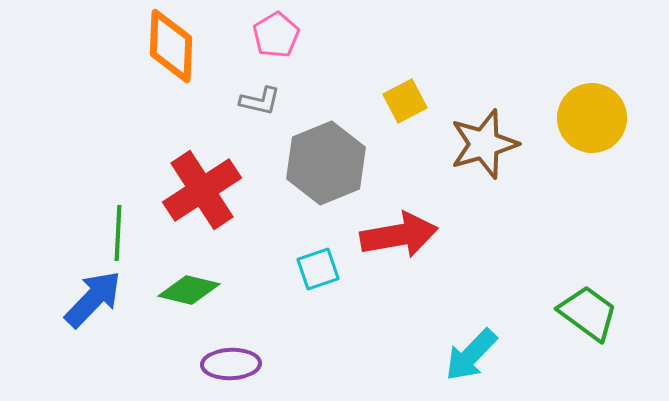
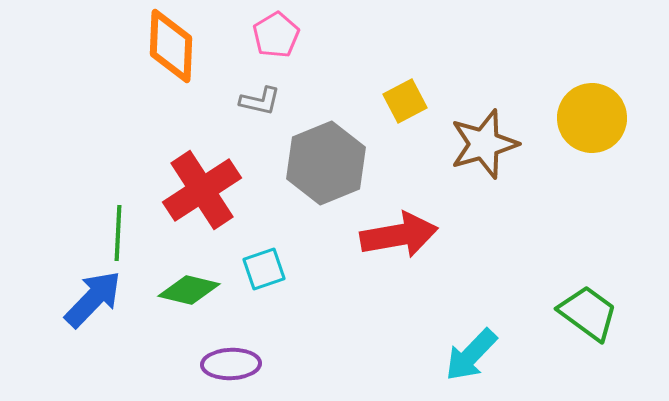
cyan square: moved 54 px left
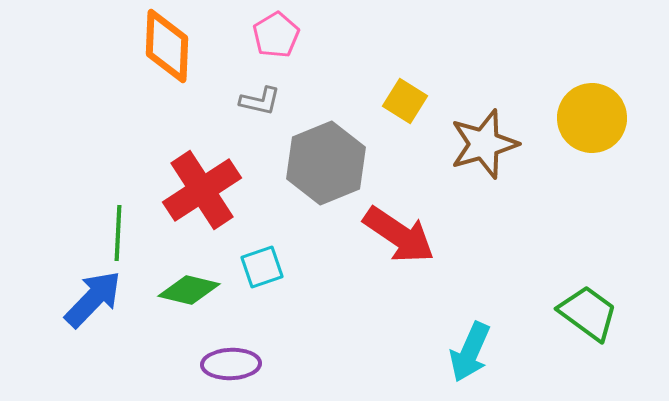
orange diamond: moved 4 px left
yellow square: rotated 30 degrees counterclockwise
red arrow: rotated 44 degrees clockwise
cyan square: moved 2 px left, 2 px up
cyan arrow: moved 1 px left, 3 px up; rotated 20 degrees counterclockwise
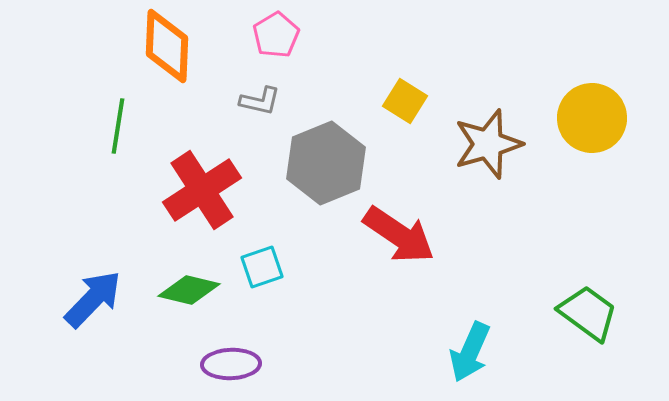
brown star: moved 4 px right
green line: moved 107 px up; rotated 6 degrees clockwise
